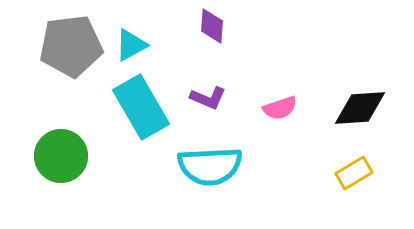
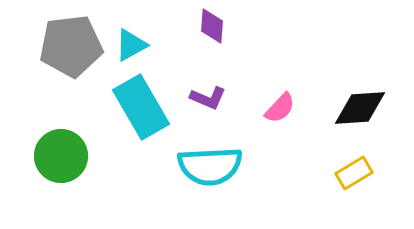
pink semicircle: rotated 28 degrees counterclockwise
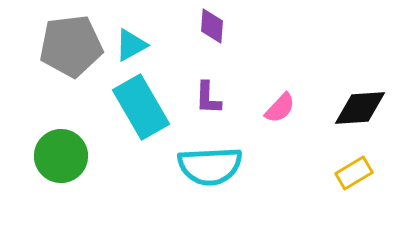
purple L-shape: rotated 69 degrees clockwise
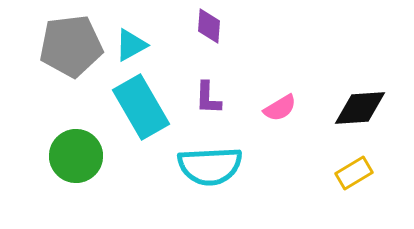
purple diamond: moved 3 px left
pink semicircle: rotated 16 degrees clockwise
green circle: moved 15 px right
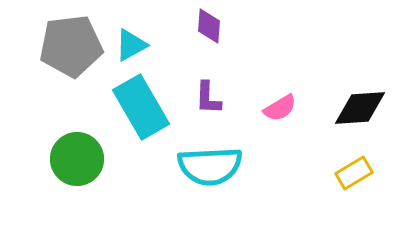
green circle: moved 1 px right, 3 px down
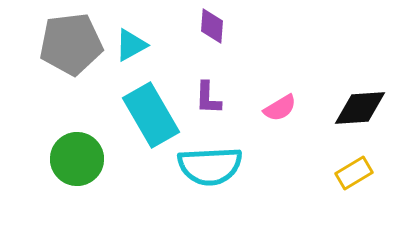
purple diamond: moved 3 px right
gray pentagon: moved 2 px up
cyan rectangle: moved 10 px right, 8 px down
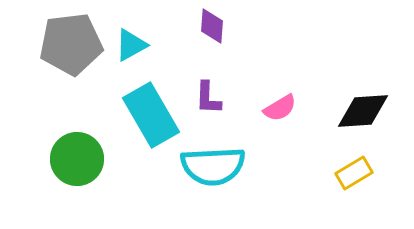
black diamond: moved 3 px right, 3 px down
cyan semicircle: moved 3 px right
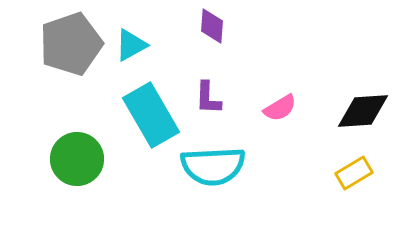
gray pentagon: rotated 12 degrees counterclockwise
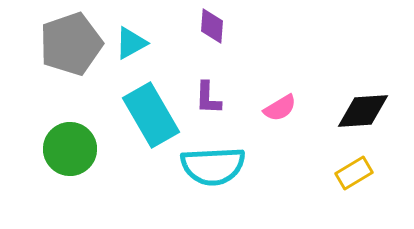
cyan triangle: moved 2 px up
green circle: moved 7 px left, 10 px up
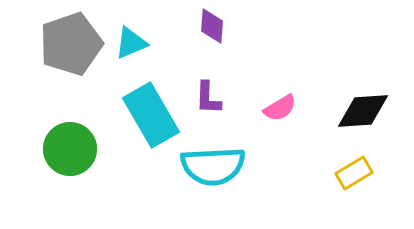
cyan triangle: rotated 6 degrees clockwise
